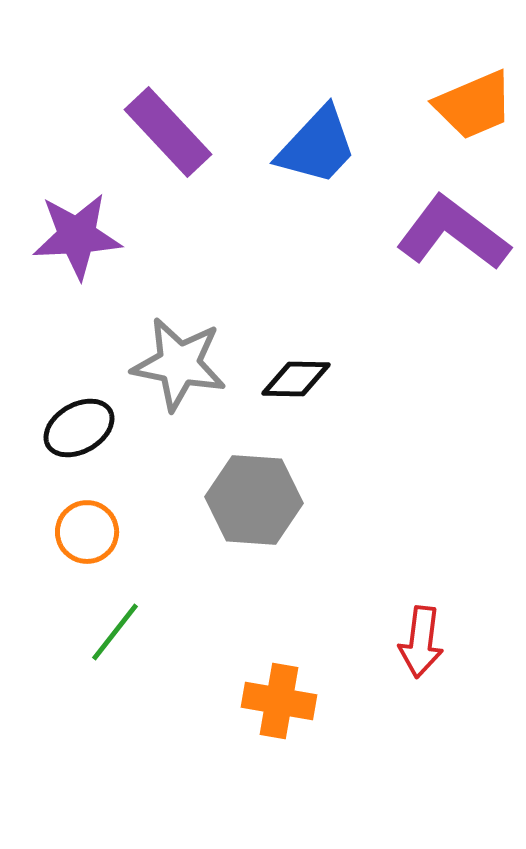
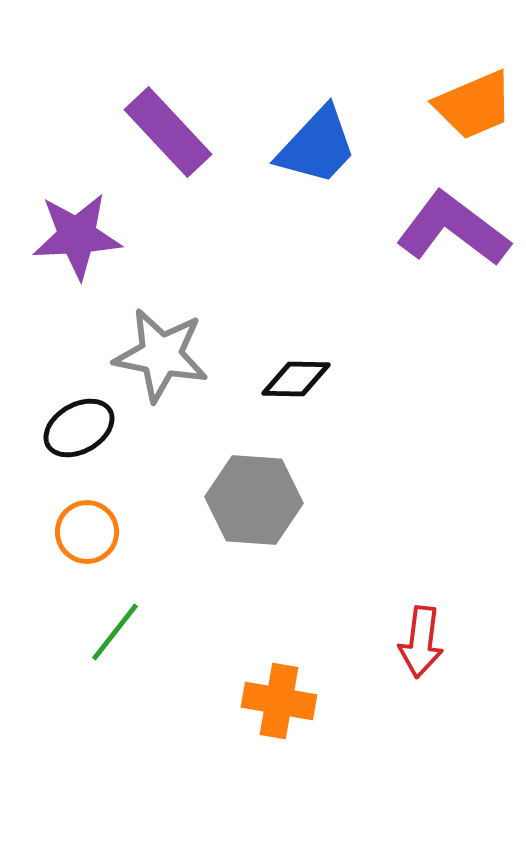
purple L-shape: moved 4 px up
gray star: moved 18 px left, 9 px up
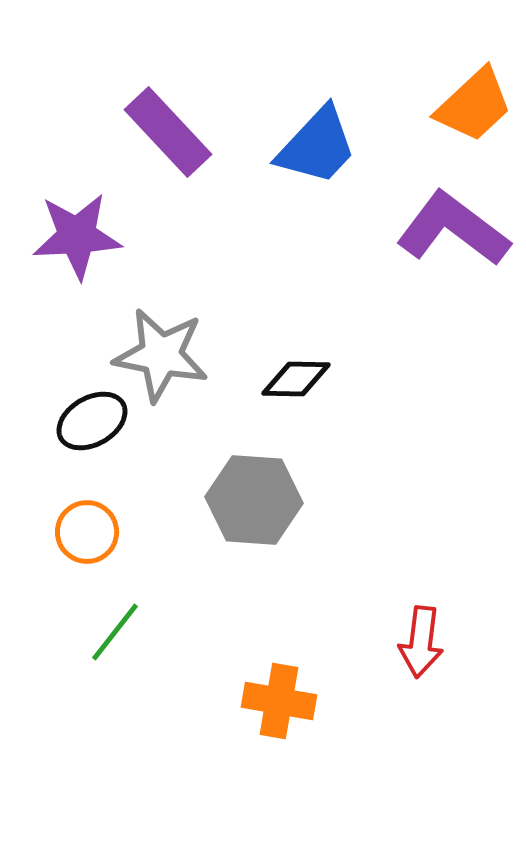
orange trapezoid: rotated 20 degrees counterclockwise
black ellipse: moved 13 px right, 7 px up
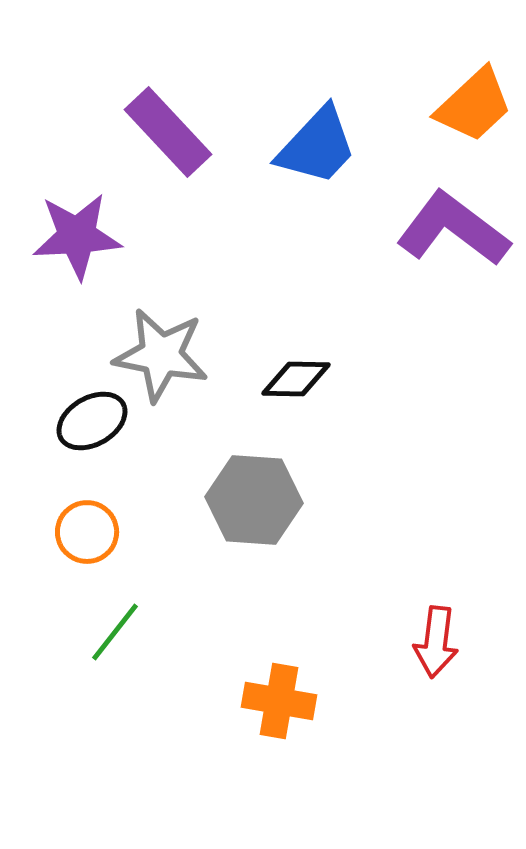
red arrow: moved 15 px right
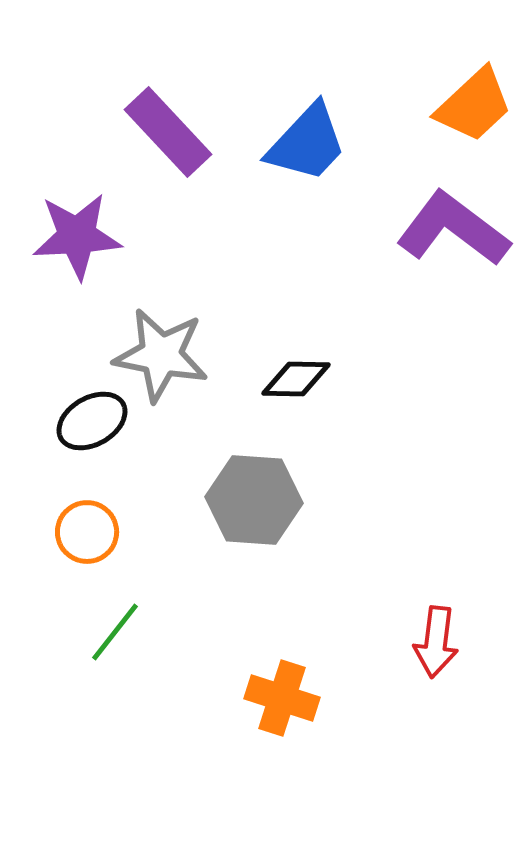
blue trapezoid: moved 10 px left, 3 px up
orange cross: moved 3 px right, 3 px up; rotated 8 degrees clockwise
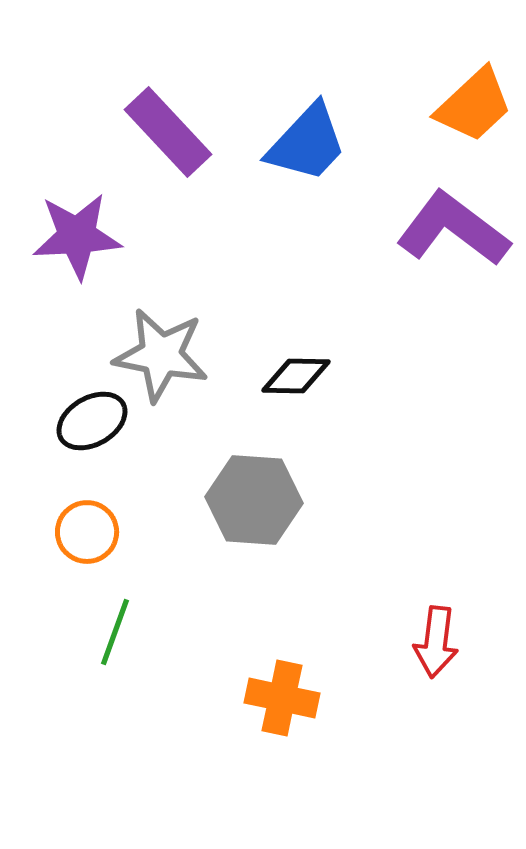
black diamond: moved 3 px up
green line: rotated 18 degrees counterclockwise
orange cross: rotated 6 degrees counterclockwise
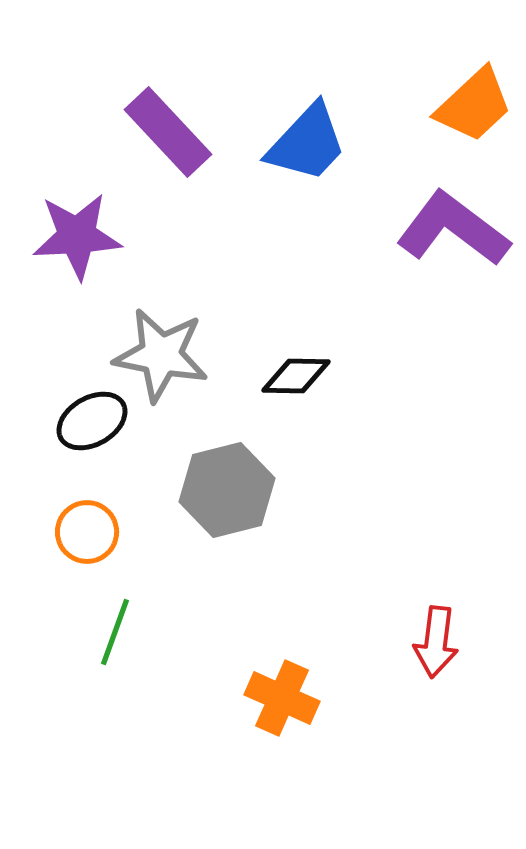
gray hexagon: moved 27 px left, 10 px up; rotated 18 degrees counterclockwise
orange cross: rotated 12 degrees clockwise
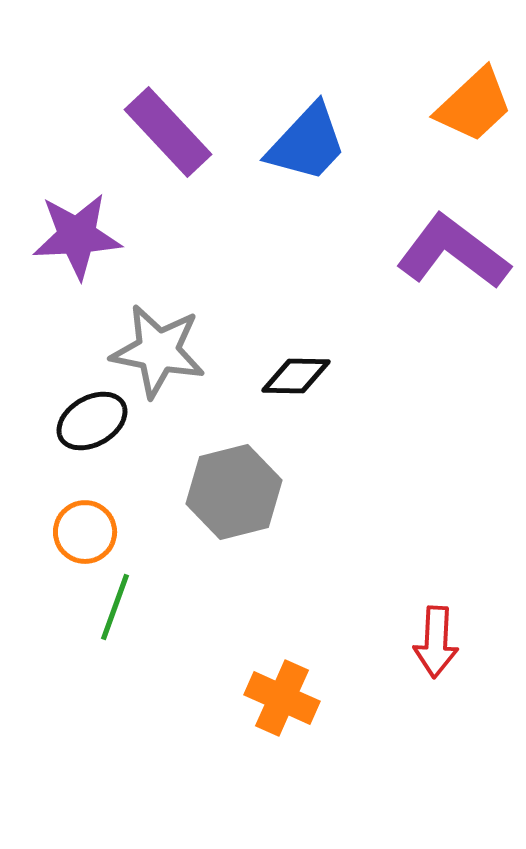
purple L-shape: moved 23 px down
gray star: moved 3 px left, 4 px up
gray hexagon: moved 7 px right, 2 px down
orange circle: moved 2 px left
green line: moved 25 px up
red arrow: rotated 4 degrees counterclockwise
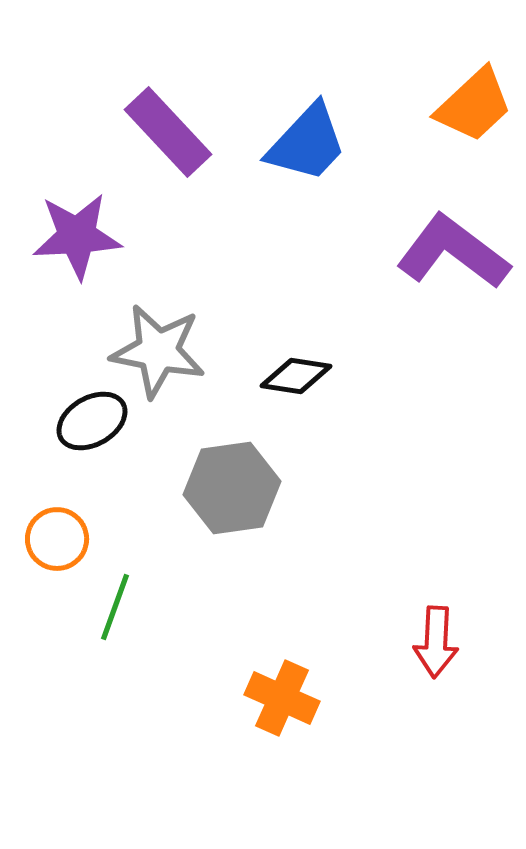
black diamond: rotated 8 degrees clockwise
gray hexagon: moved 2 px left, 4 px up; rotated 6 degrees clockwise
orange circle: moved 28 px left, 7 px down
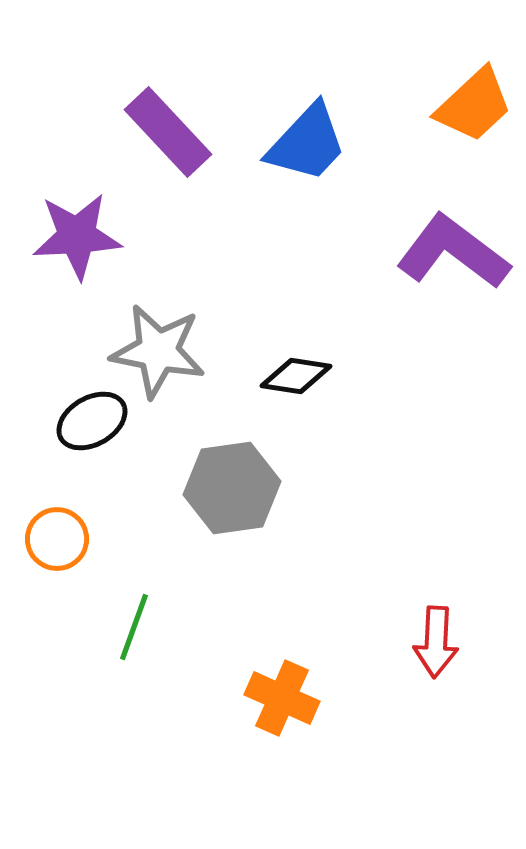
green line: moved 19 px right, 20 px down
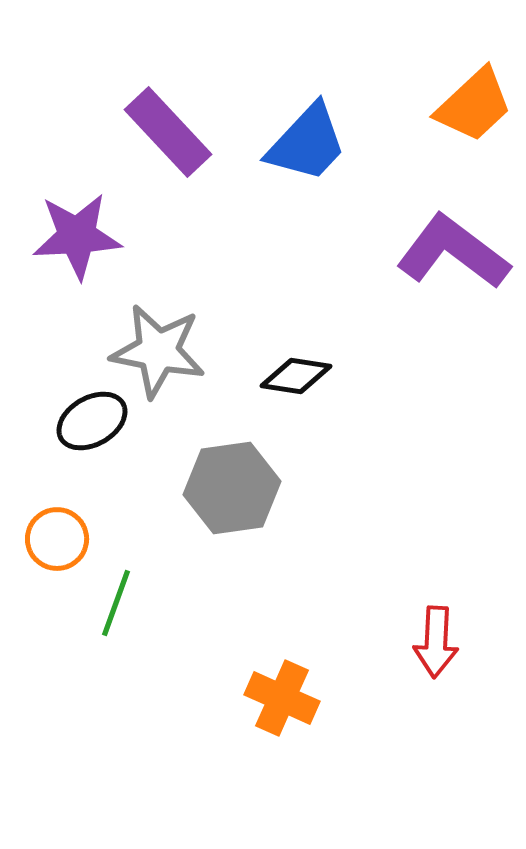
green line: moved 18 px left, 24 px up
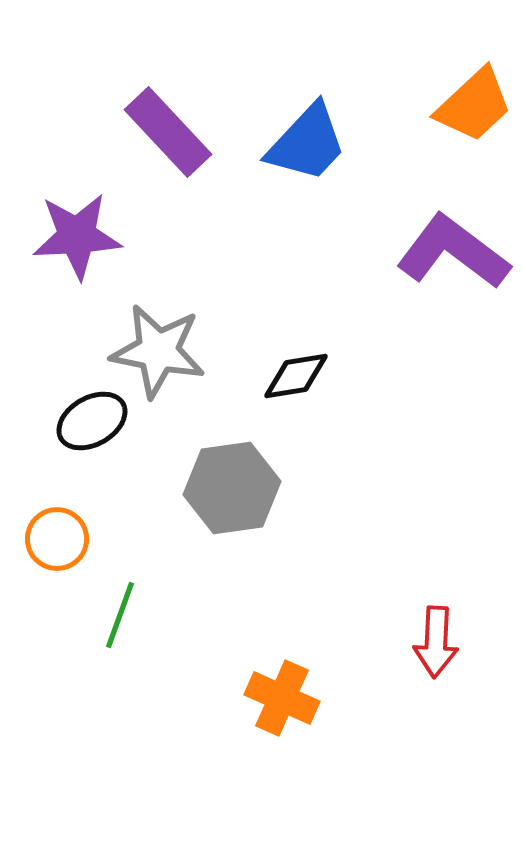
black diamond: rotated 18 degrees counterclockwise
green line: moved 4 px right, 12 px down
